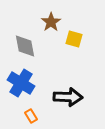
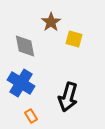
black arrow: rotated 104 degrees clockwise
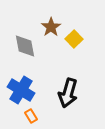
brown star: moved 5 px down
yellow square: rotated 30 degrees clockwise
blue cross: moved 7 px down
black arrow: moved 4 px up
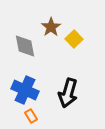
blue cross: moved 4 px right; rotated 8 degrees counterclockwise
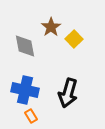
blue cross: rotated 12 degrees counterclockwise
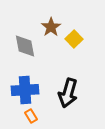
blue cross: rotated 16 degrees counterclockwise
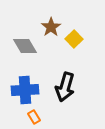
gray diamond: rotated 20 degrees counterclockwise
black arrow: moved 3 px left, 6 px up
orange rectangle: moved 3 px right, 1 px down
